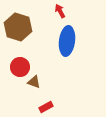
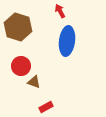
red circle: moved 1 px right, 1 px up
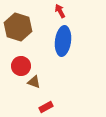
blue ellipse: moved 4 px left
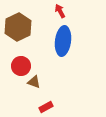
brown hexagon: rotated 16 degrees clockwise
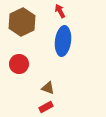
brown hexagon: moved 4 px right, 5 px up
red circle: moved 2 px left, 2 px up
brown triangle: moved 14 px right, 6 px down
